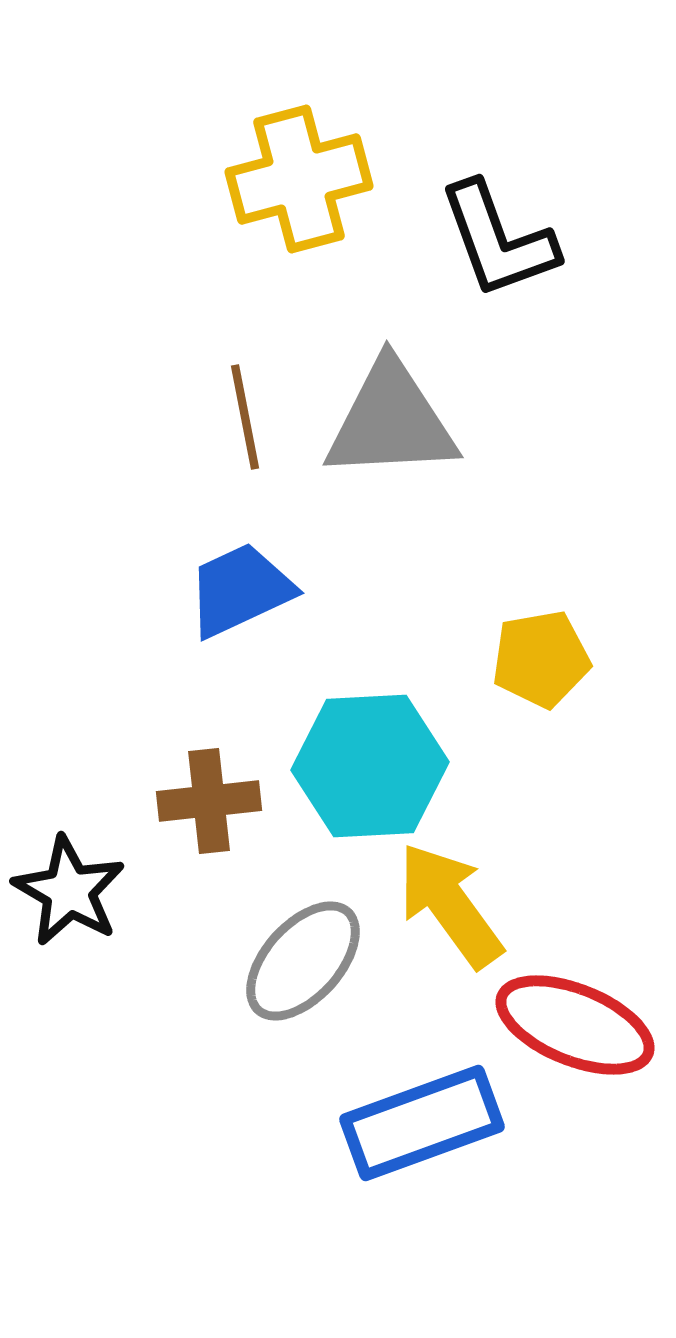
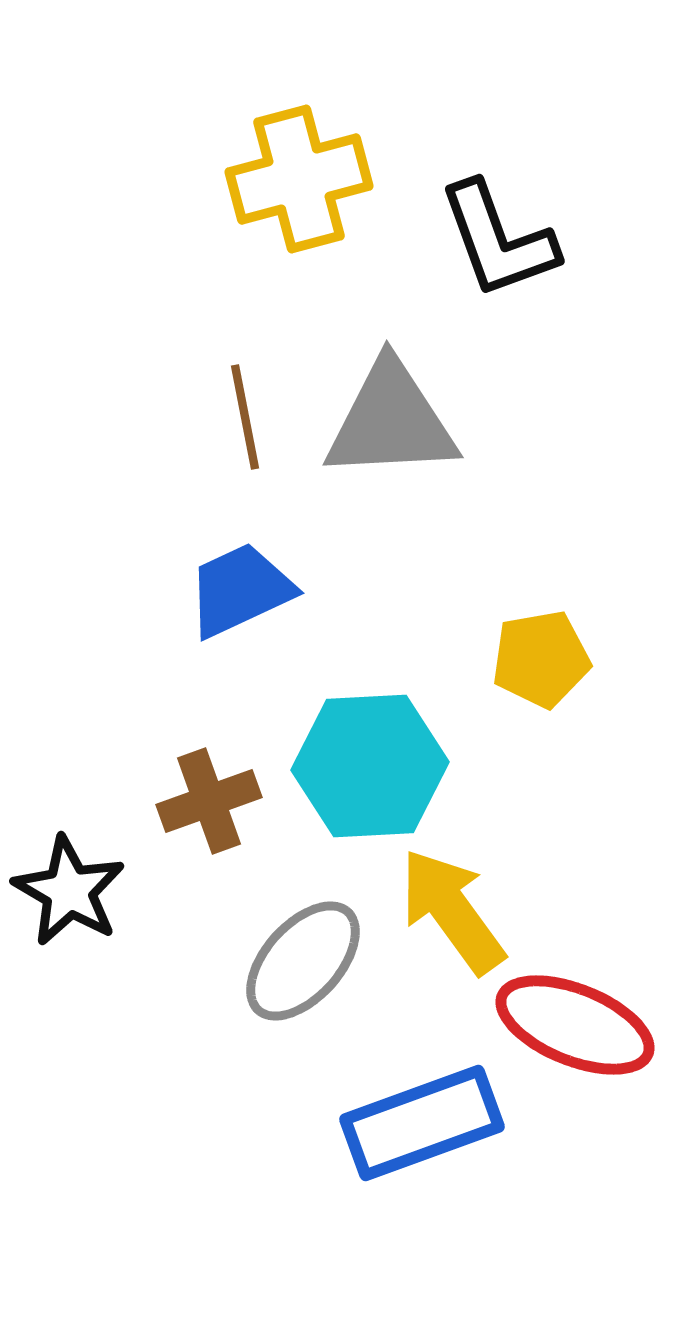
brown cross: rotated 14 degrees counterclockwise
yellow arrow: moved 2 px right, 6 px down
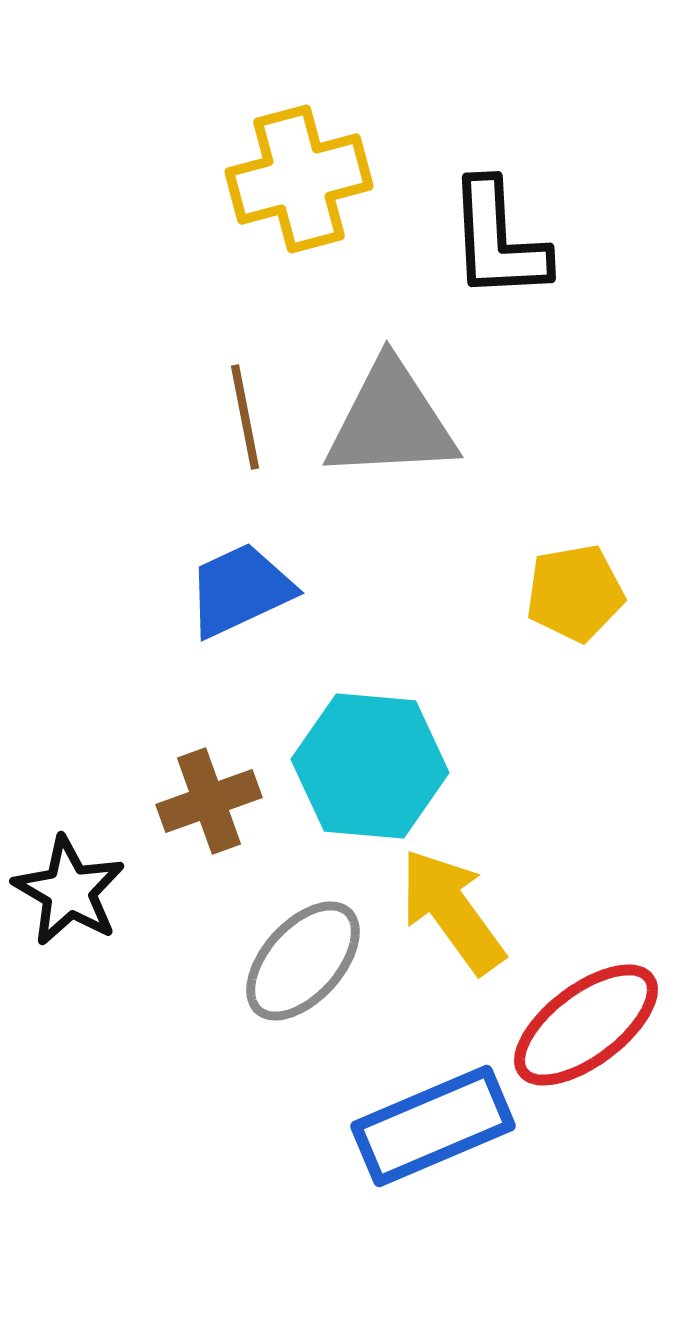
black L-shape: rotated 17 degrees clockwise
yellow pentagon: moved 34 px right, 66 px up
cyan hexagon: rotated 8 degrees clockwise
red ellipse: moved 11 px right; rotated 59 degrees counterclockwise
blue rectangle: moved 11 px right, 3 px down; rotated 3 degrees counterclockwise
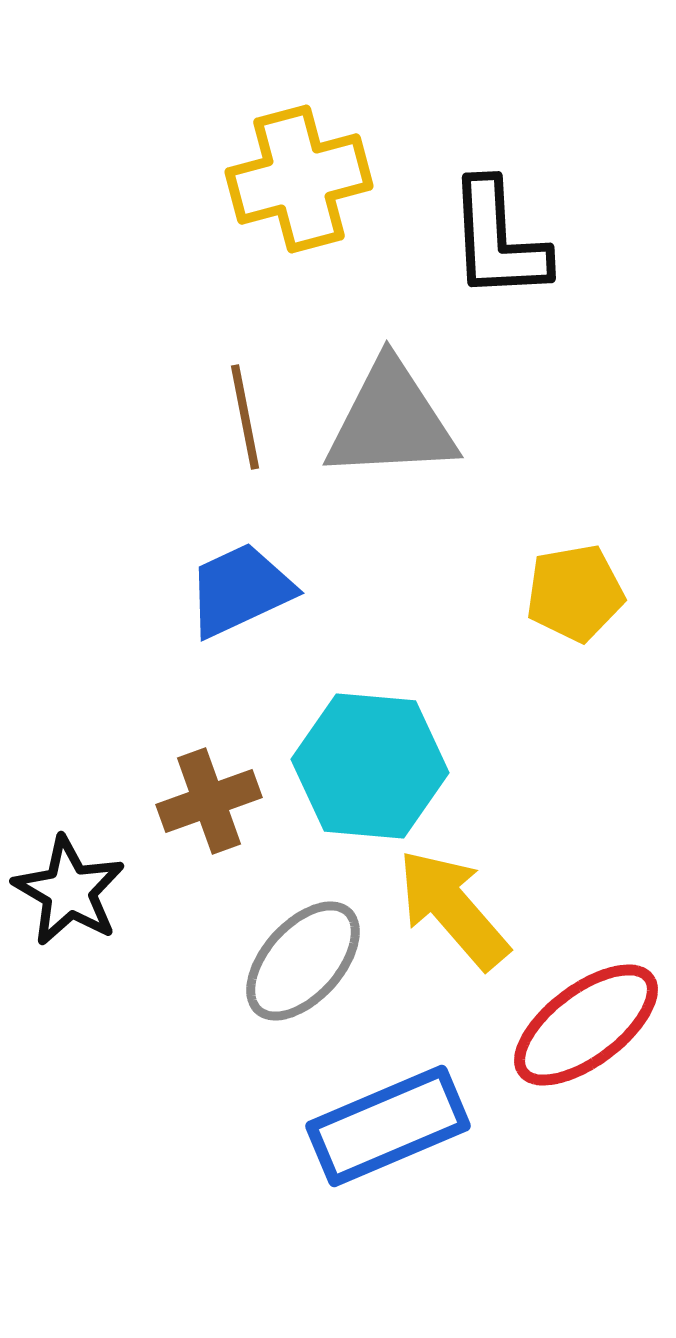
yellow arrow: moved 1 px right, 2 px up; rotated 5 degrees counterclockwise
blue rectangle: moved 45 px left
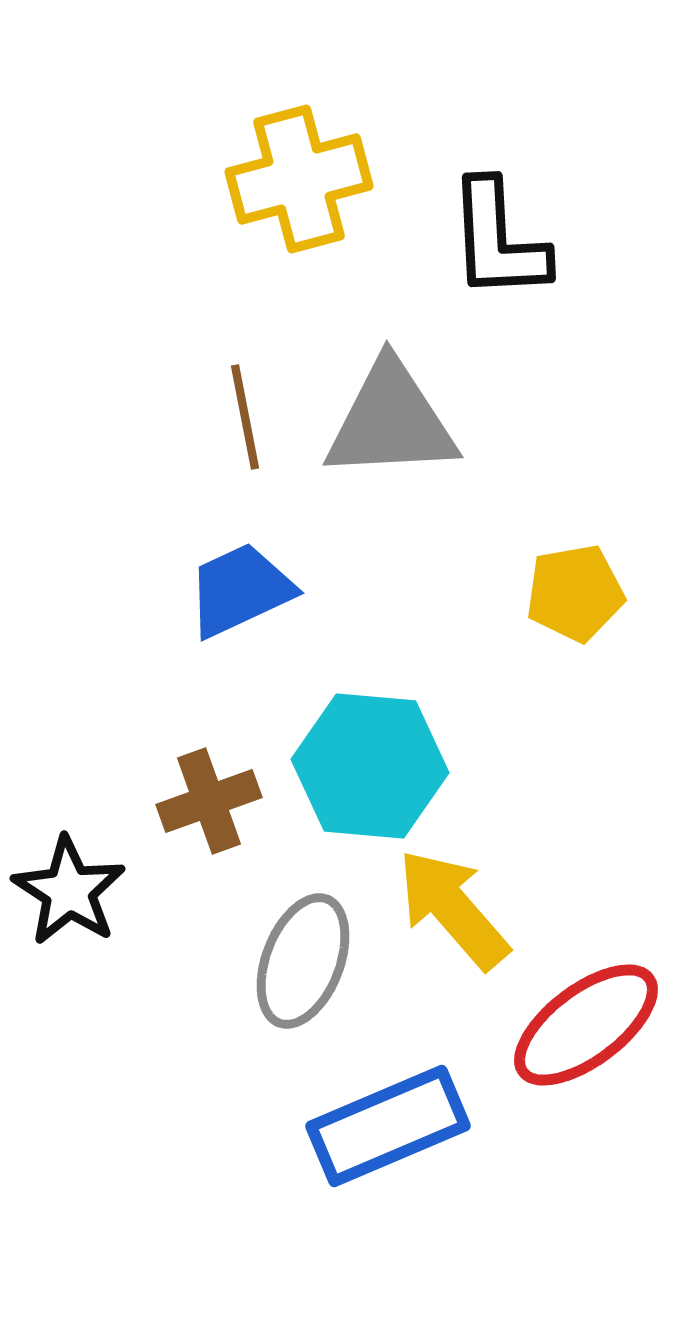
black star: rotated 3 degrees clockwise
gray ellipse: rotated 21 degrees counterclockwise
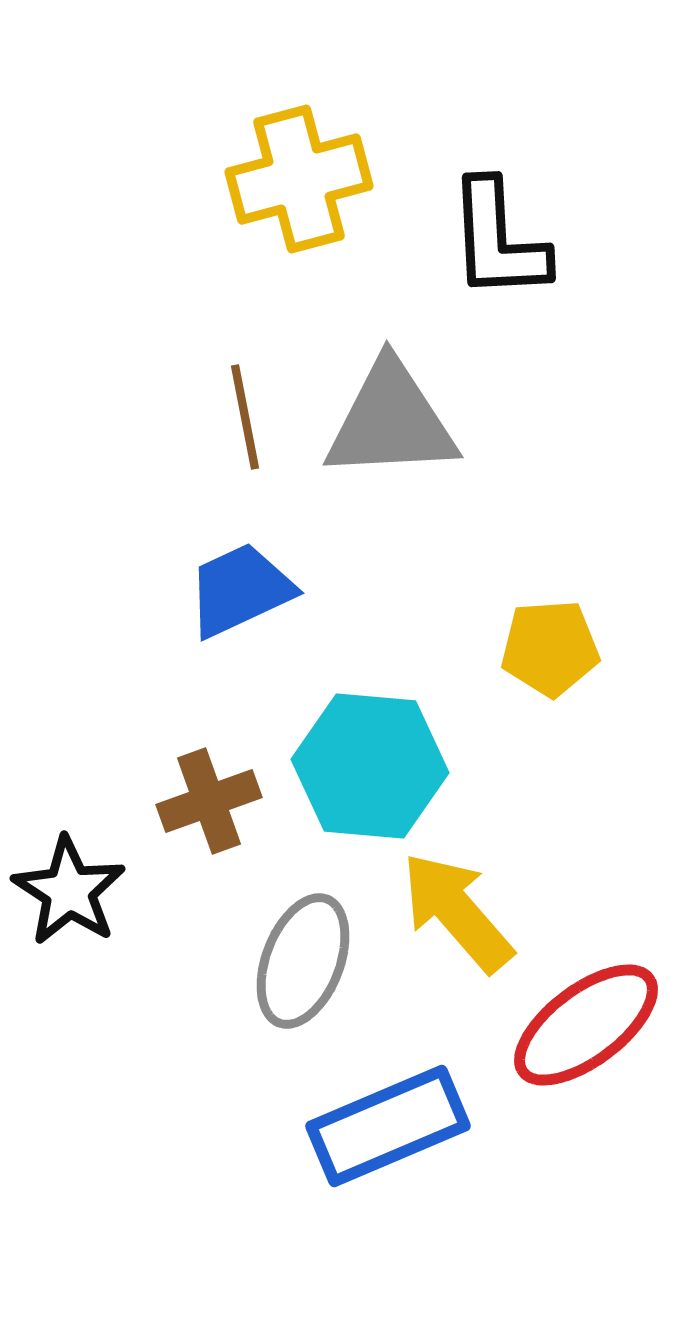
yellow pentagon: moved 25 px left, 55 px down; rotated 6 degrees clockwise
yellow arrow: moved 4 px right, 3 px down
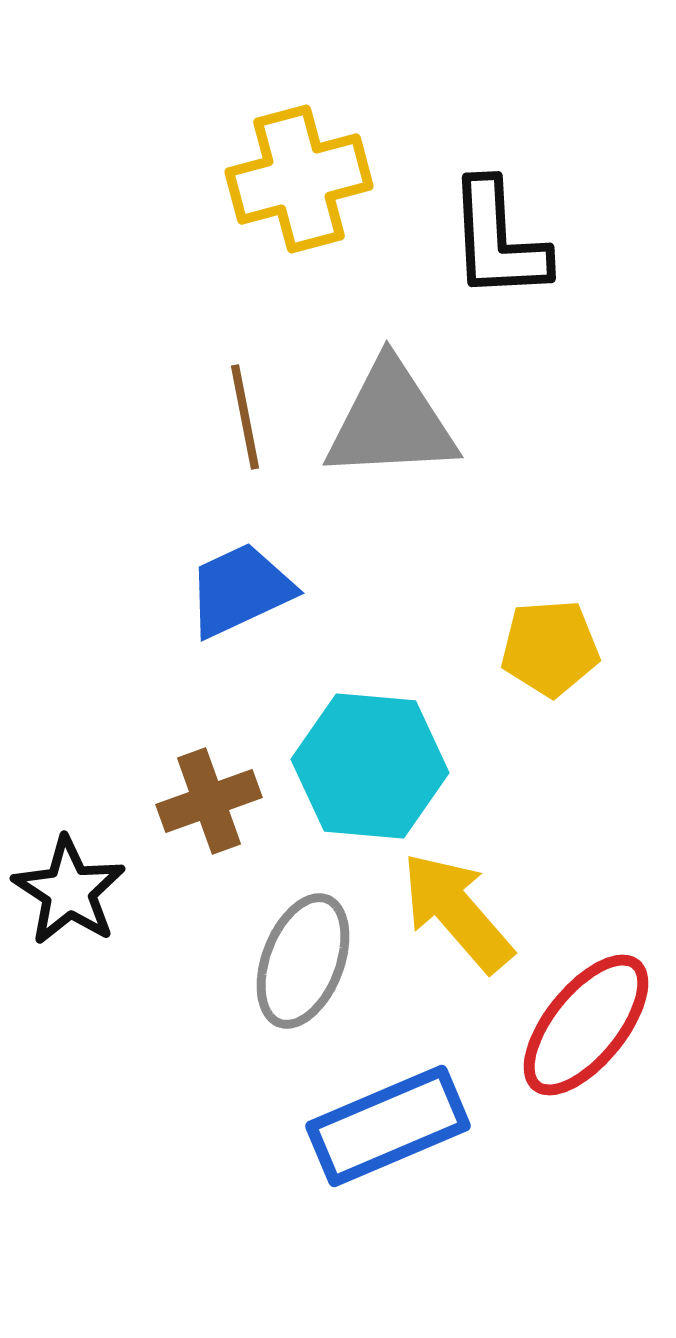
red ellipse: rotated 14 degrees counterclockwise
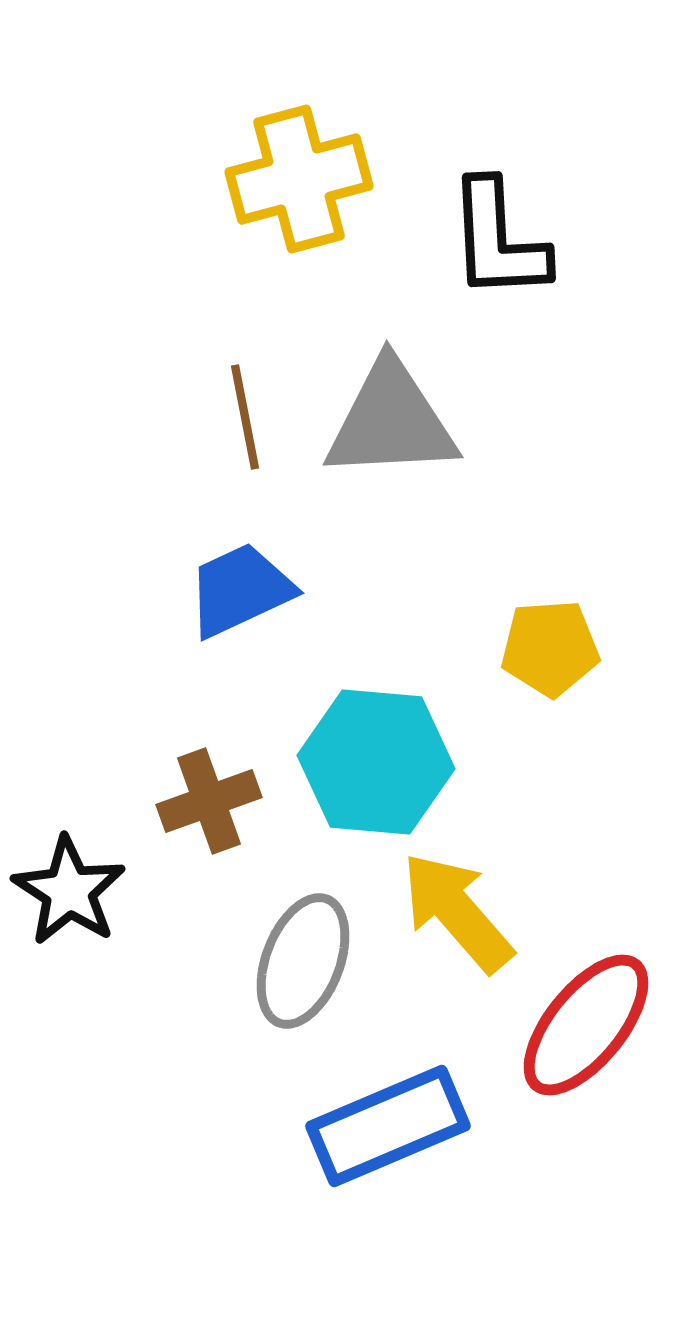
cyan hexagon: moved 6 px right, 4 px up
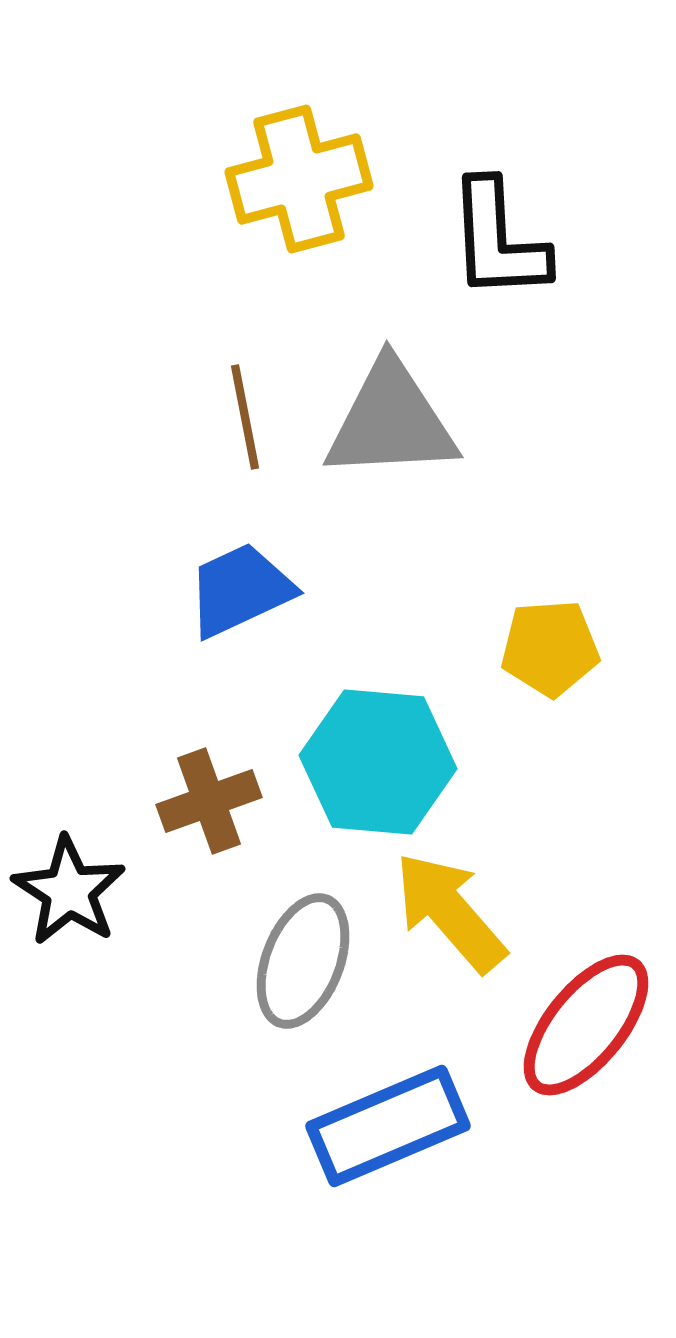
cyan hexagon: moved 2 px right
yellow arrow: moved 7 px left
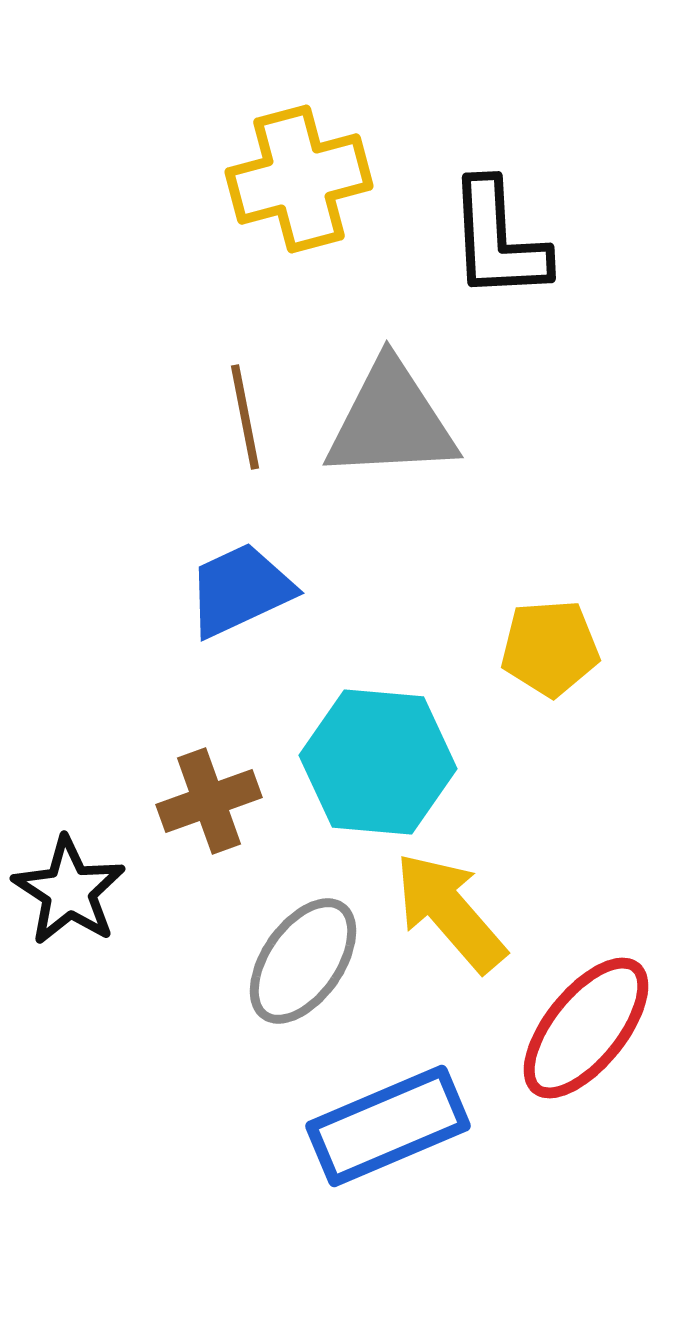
gray ellipse: rotated 14 degrees clockwise
red ellipse: moved 3 px down
